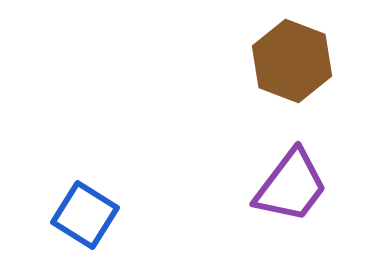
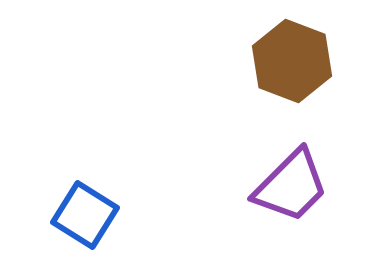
purple trapezoid: rotated 8 degrees clockwise
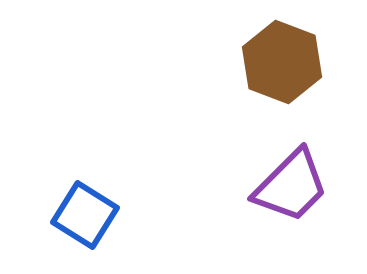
brown hexagon: moved 10 px left, 1 px down
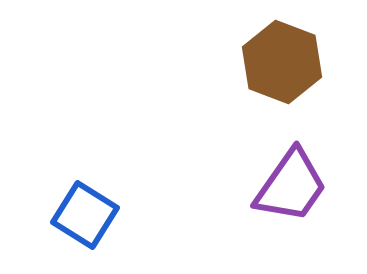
purple trapezoid: rotated 10 degrees counterclockwise
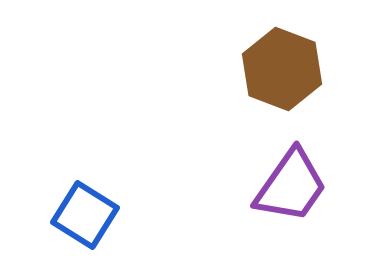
brown hexagon: moved 7 px down
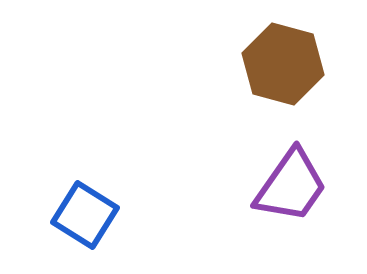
brown hexagon: moved 1 px right, 5 px up; rotated 6 degrees counterclockwise
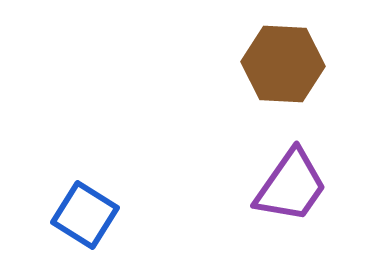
brown hexagon: rotated 12 degrees counterclockwise
